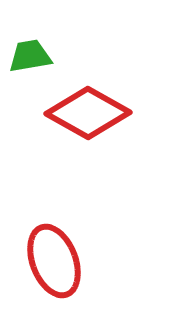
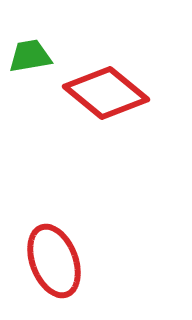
red diamond: moved 18 px right, 20 px up; rotated 10 degrees clockwise
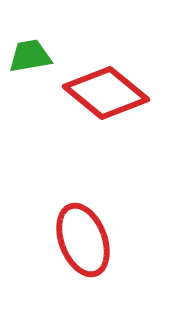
red ellipse: moved 29 px right, 21 px up
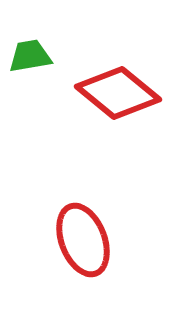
red diamond: moved 12 px right
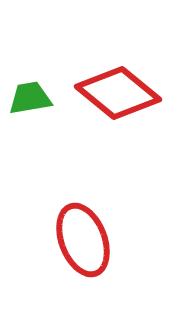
green trapezoid: moved 42 px down
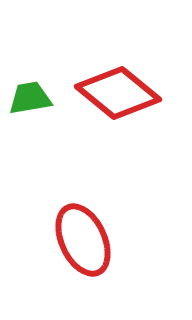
red ellipse: rotated 4 degrees counterclockwise
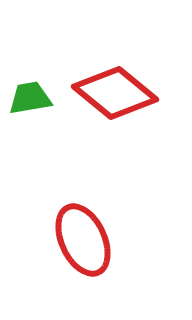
red diamond: moved 3 px left
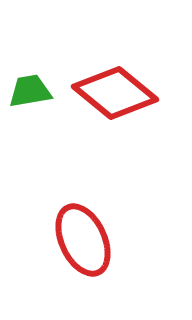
green trapezoid: moved 7 px up
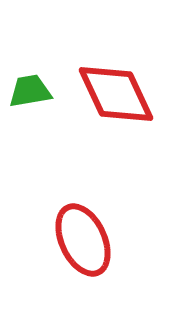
red diamond: moved 1 px right, 1 px down; rotated 26 degrees clockwise
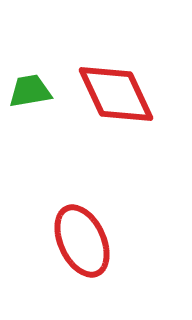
red ellipse: moved 1 px left, 1 px down
